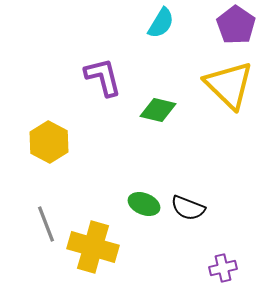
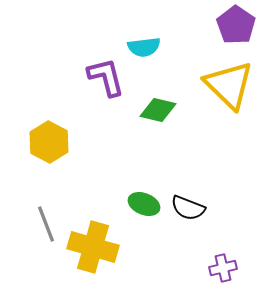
cyan semicircle: moved 17 px left, 24 px down; rotated 52 degrees clockwise
purple L-shape: moved 3 px right
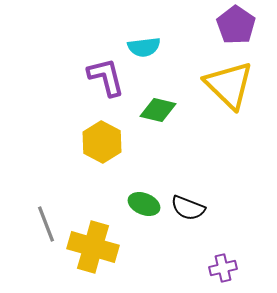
yellow hexagon: moved 53 px right
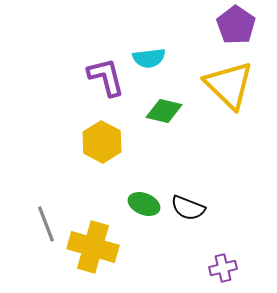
cyan semicircle: moved 5 px right, 11 px down
green diamond: moved 6 px right, 1 px down
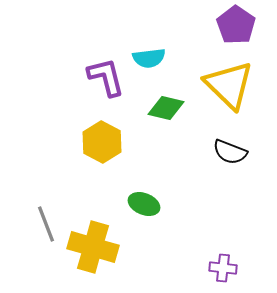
green diamond: moved 2 px right, 3 px up
black semicircle: moved 42 px right, 56 px up
purple cross: rotated 20 degrees clockwise
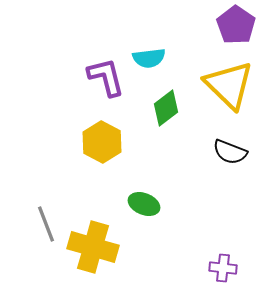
green diamond: rotated 51 degrees counterclockwise
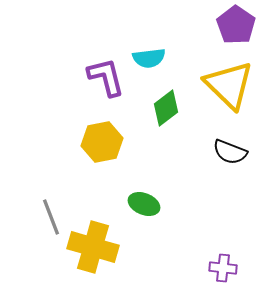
yellow hexagon: rotated 21 degrees clockwise
gray line: moved 5 px right, 7 px up
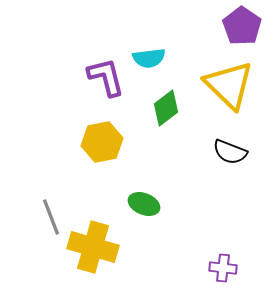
purple pentagon: moved 6 px right, 1 px down
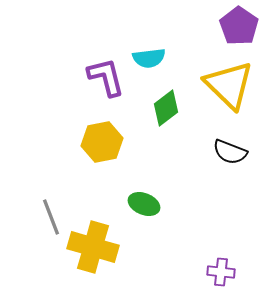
purple pentagon: moved 3 px left
purple cross: moved 2 px left, 4 px down
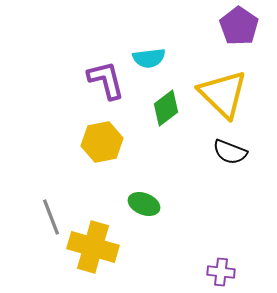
purple L-shape: moved 3 px down
yellow triangle: moved 6 px left, 9 px down
